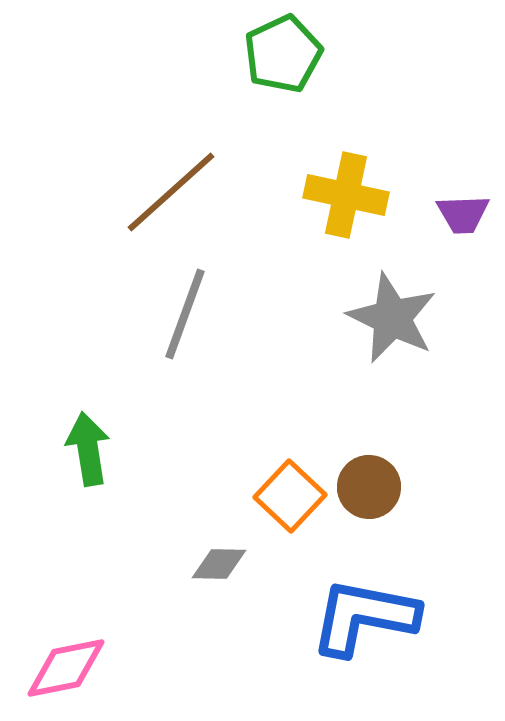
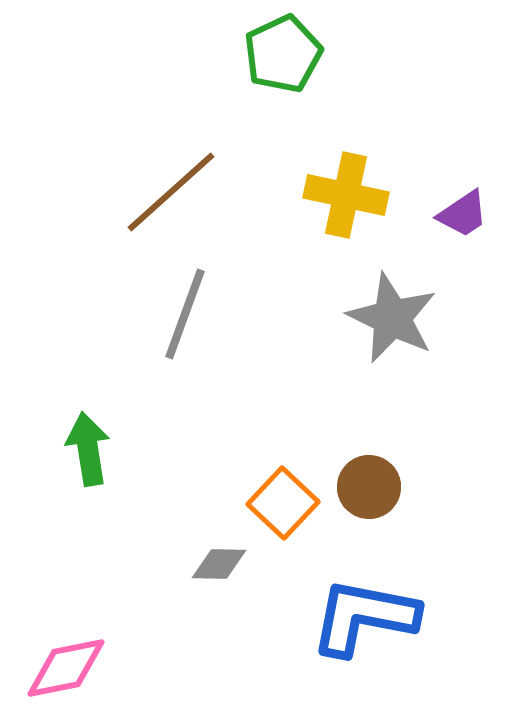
purple trapezoid: rotated 32 degrees counterclockwise
orange square: moved 7 px left, 7 px down
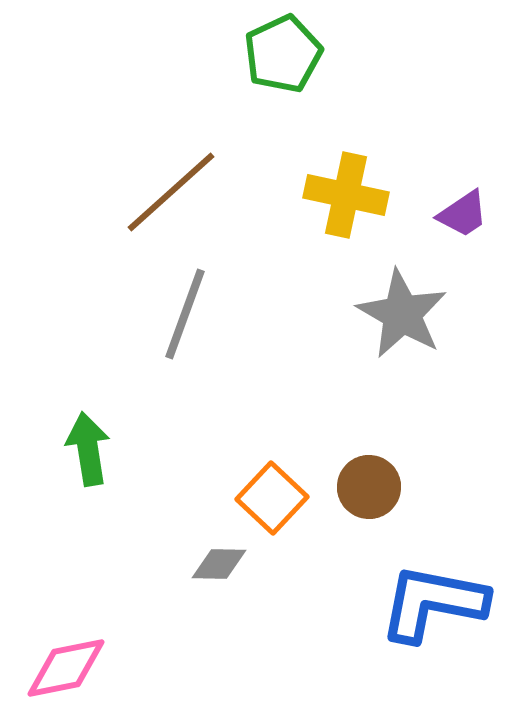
gray star: moved 10 px right, 4 px up; rotated 4 degrees clockwise
orange square: moved 11 px left, 5 px up
blue L-shape: moved 69 px right, 14 px up
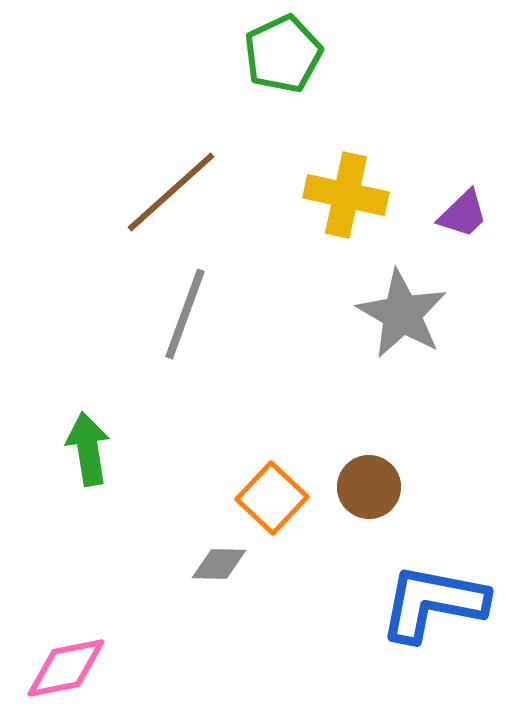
purple trapezoid: rotated 10 degrees counterclockwise
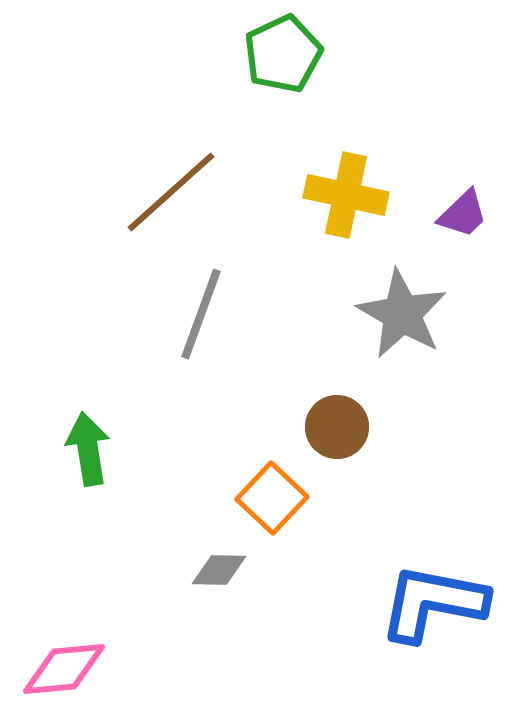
gray line: moved 16 px right
brown circle: moved 32 px left, 60 px up
gray diamond: moved 6 px down
pink diamond: moved 2 px left, 1 px down; rotated 6 degrees clockwise
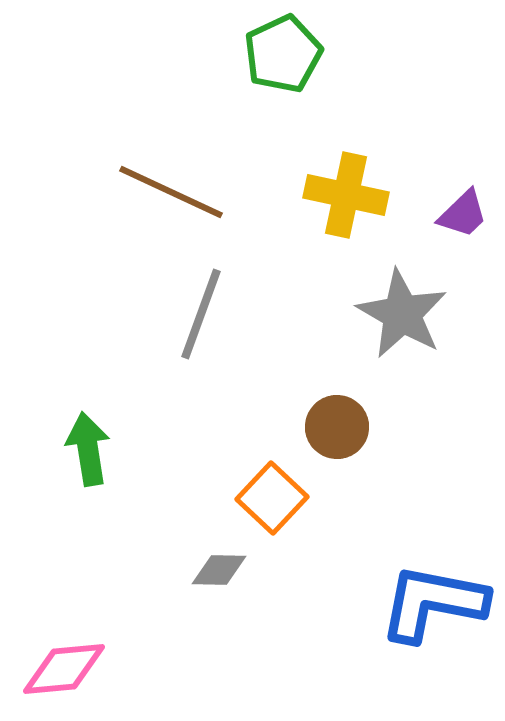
brown line: rotated 67 degrees clockwise
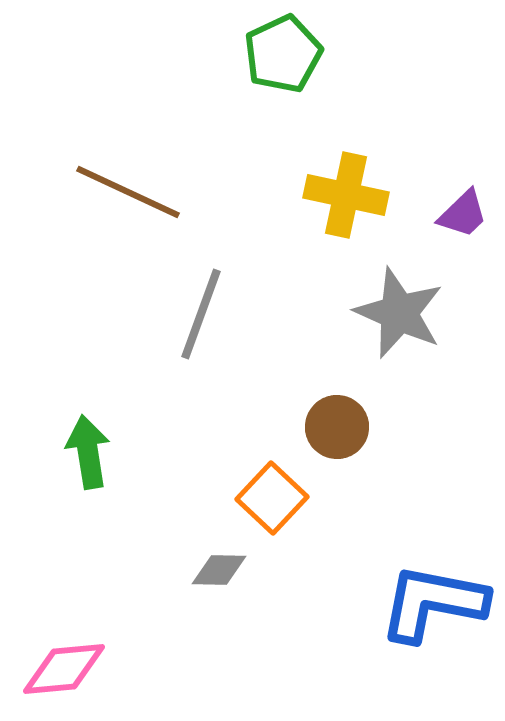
brown line: moved 43 px left
gray star: moved 3 px left, 1 px up; rotated 6 degrees counterclockwise
green arrow: moved 3 px down
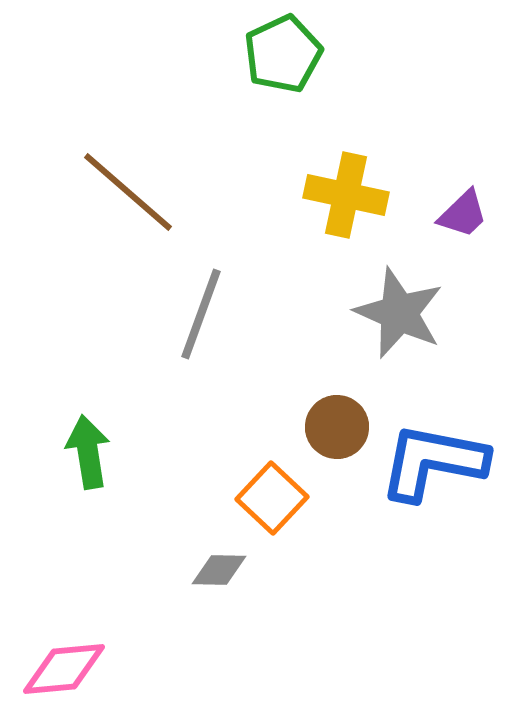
brown line: rotated 16 degrees clockwise
blue L-shape: moved 141 px up
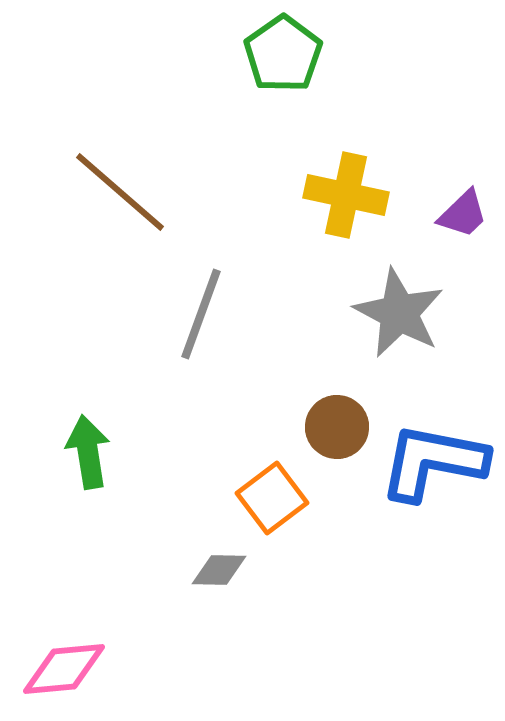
green pentagon: rotated 10 degrees counterclockwise
brown line: moved 8 px left
gray star: rotated 4 degrees clockwise
orange square: rotated 10 degrees clockwise
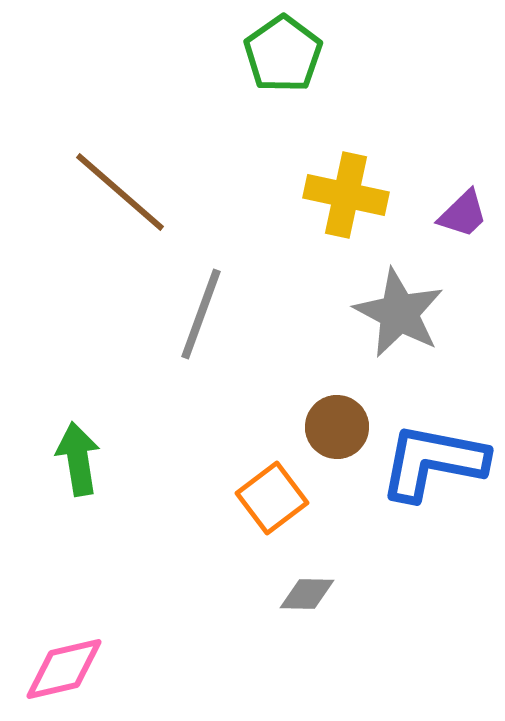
green arrow: moved 10 px left, 7 px down
gray diamond: moved 88 px right, 24 px down
pink diamond: rotated 8 degrees counterclockwise
